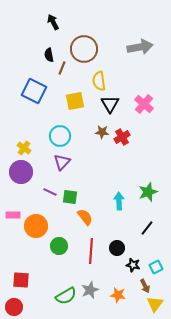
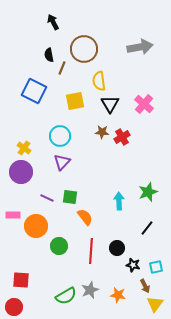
purple line: moved 3 px left, 6 px down
cyan square: rotated 16 degrees clockwise
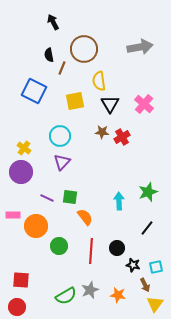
brown arrow: moved 1 px up
red circle: moved 3 px right
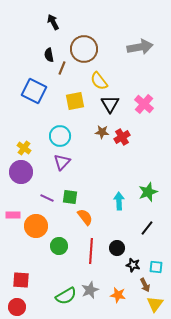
yellow semicircle: rotated 30 degrees counterclockwise
cyan square: rotated 16 degrees clockwise
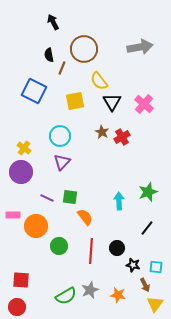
black triangle: moved 2 px right, 2 px up
brown star: rotated 24 degrees clockwise
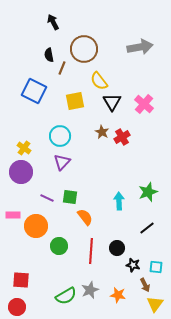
black line: rotated 14 degrees clockwise
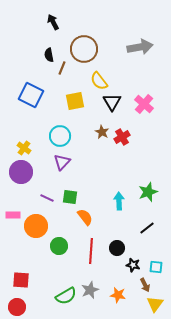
blue square: moved 3 px left, 4 px down
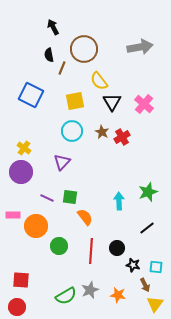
black arrow: moved 5 px down
cyan circle: moved 12 px right, 5 px up
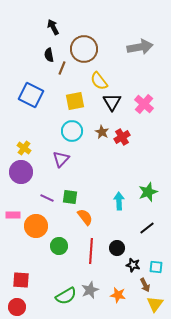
purple triangle: moved 1 px left, 3 px up
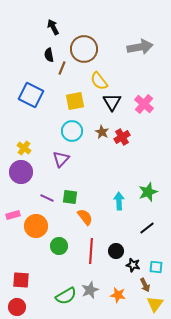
pink rectangle: rotated 16 degrees counterclockwise
black circle: moved 1 px left, 3 px down
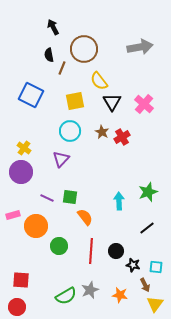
cyan circle: moved 2 px left
orange star: moved 2 px right
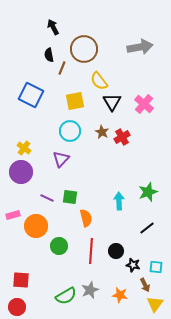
orange semicircle: moved 1 px right, 1 px down; rotated 24 degrees clockwise
